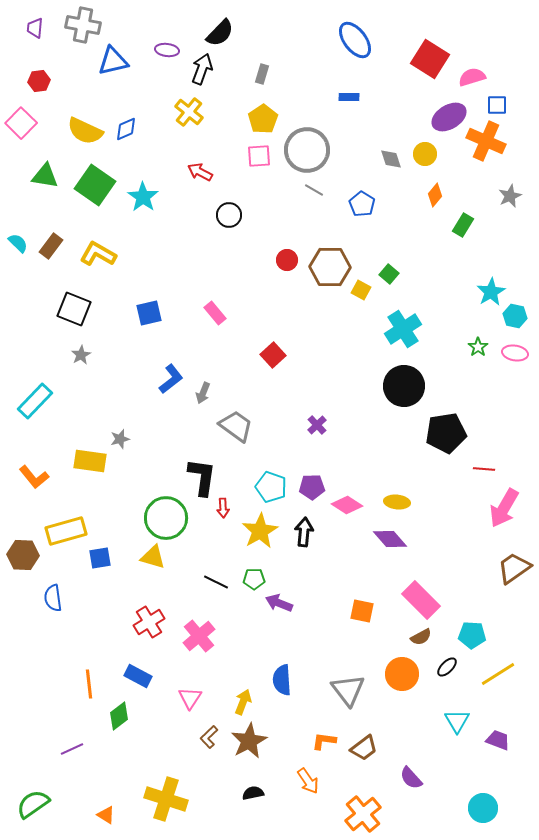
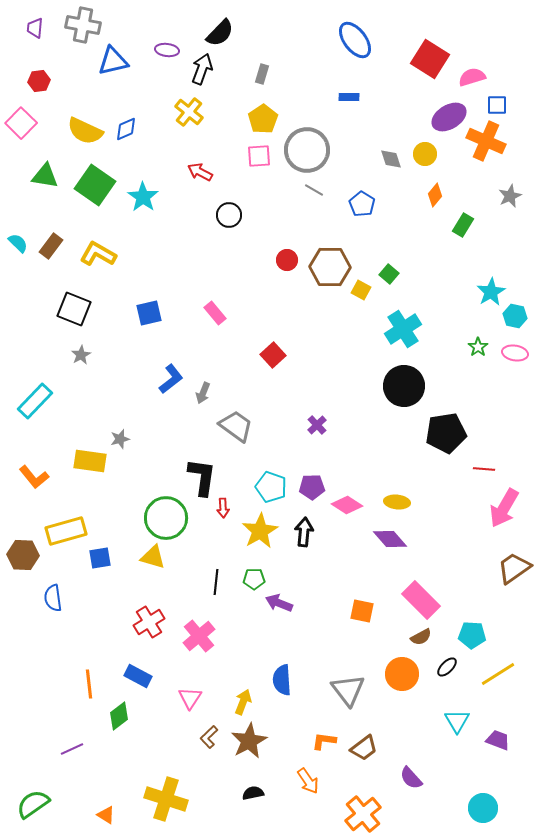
black line at (216, 582): rotated 70 degrees clockwise
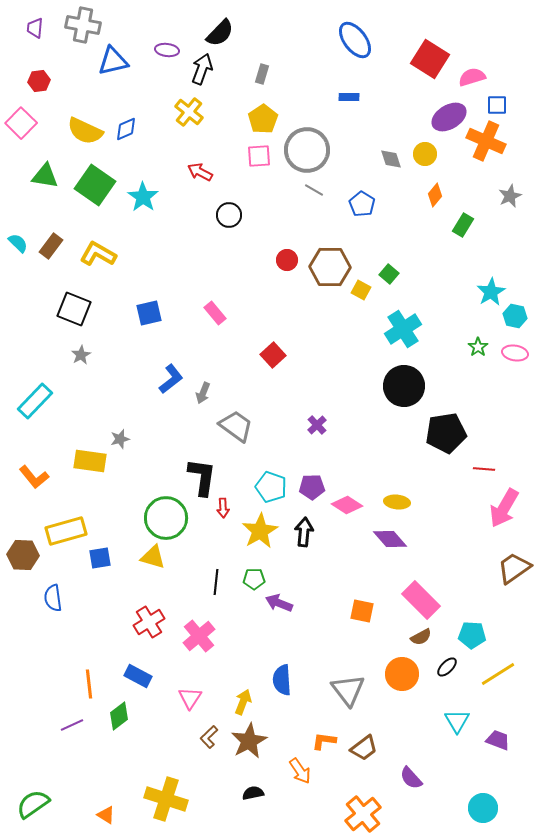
purple line at (72, 749): moved 24 px up
orange arrow at (308, 781): moved 8 px left, 10 px up
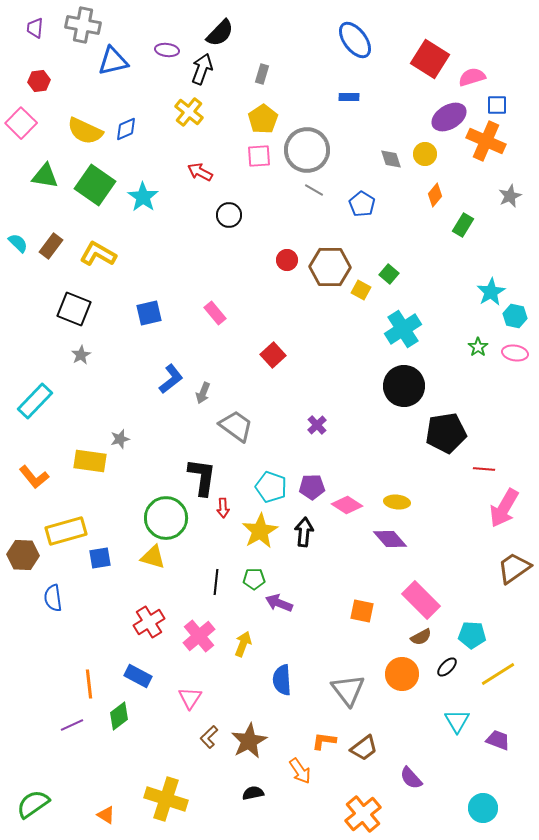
yellow arrow at (243, 702): moved 58 px up
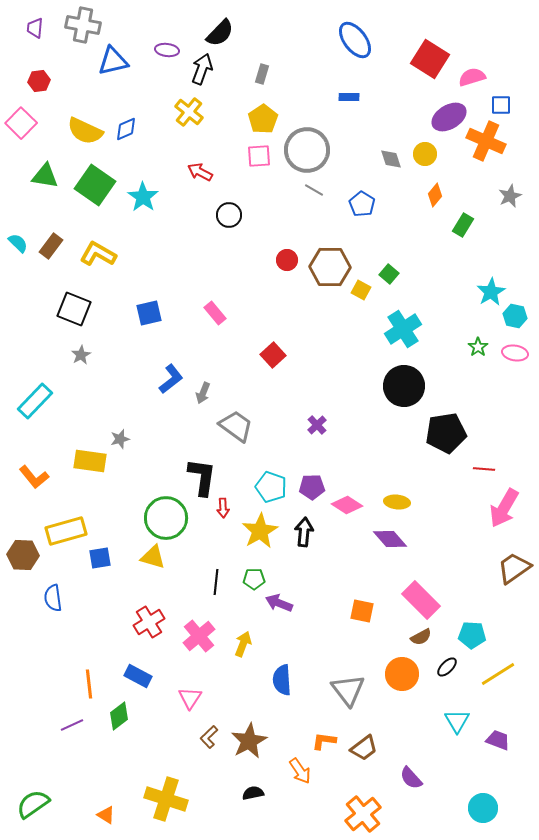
blue square at (497, 105): moved 4 px right
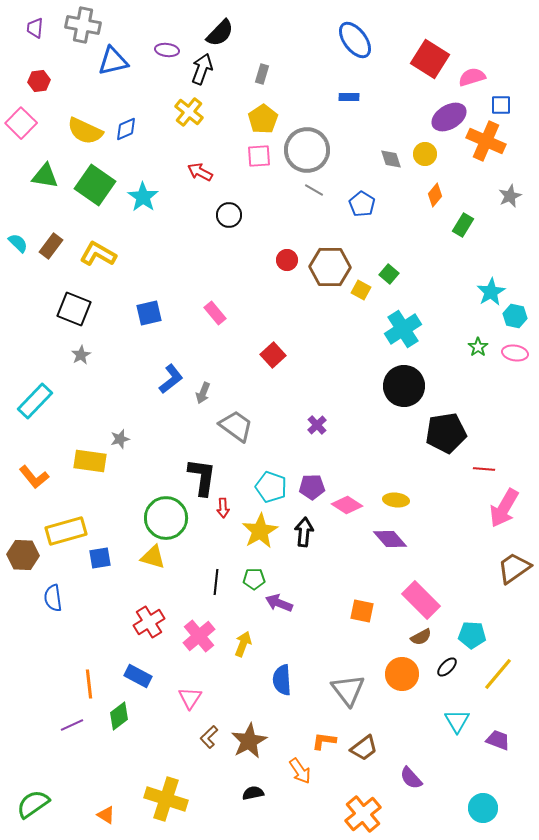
yellow ellipse at (397, 502): moved 1 px left, 2 px up
yellow line at (498, 674): rotated 18 degrees counterclockwise
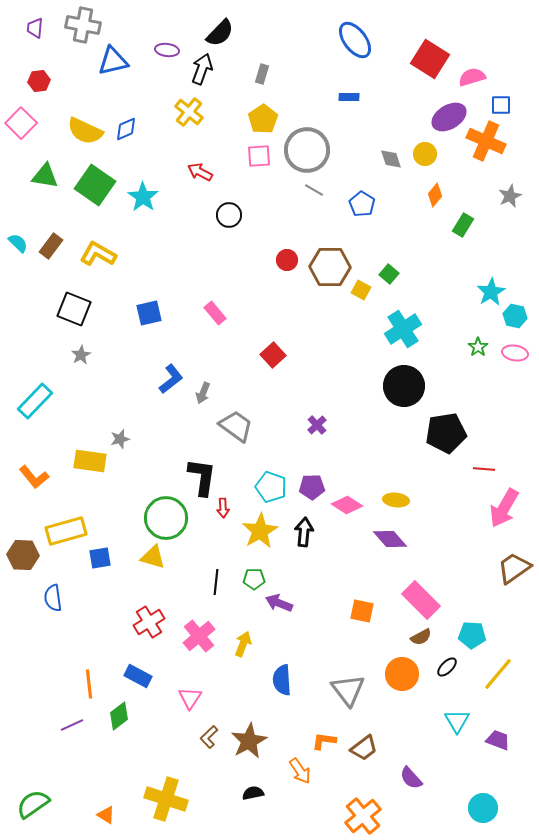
orange cross at (363, 814): moved 2 px down
